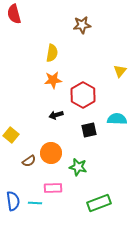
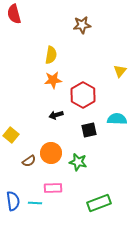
yellow semicircle: moved 1 px left, 2 px down
green star: moved 5 px up
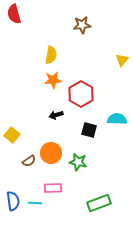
yellow triangle: moved 2 px right, 11 px up
red hexagon: moved 2 px left, 1 px up
black square: rotated 28 degrees clockwise
yellow square: moved 1 px right
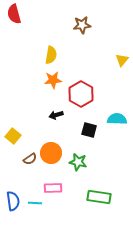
yellow square: moved 1 px right, 1 px down
brown semicircle: moved 1 px right, 2 px up
green rectangle: moved 6 px up; rotated 30 degrees clockwise
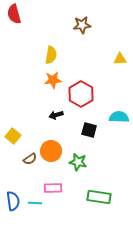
yellow triangle: moved 2 px left, 1 px up; rotated 48 degrees clockwise
cyan semicircle: moved 2 px right, 2 px up
orange circle: moved 2 px up
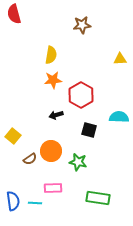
red hexagon: moved 1 px down
green rectangle: moved 1 px left, 1 px down
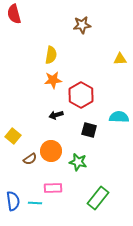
green rectangle: rotated 60 degrees counterclockwise
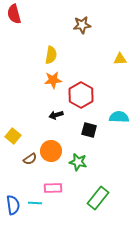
blue semicircle: moved 4 px down
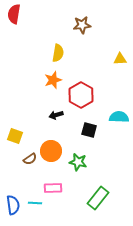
red semicircle: rotated 24 degrees clockwise
yellow semicircle: moved 7 px right, 2 px up
orange star: rotated 12 degrees counterclockwise
yellow square: moved 2 px right; rotated 21 degrees counterclockwise
